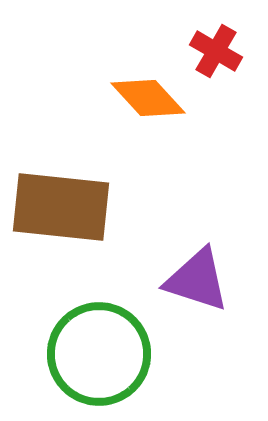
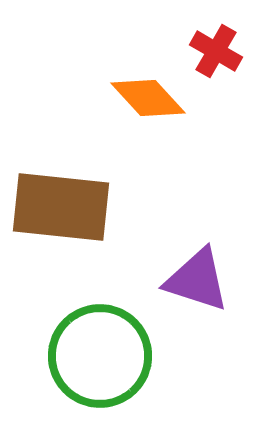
green circle: moved 1 px right, 2 px down
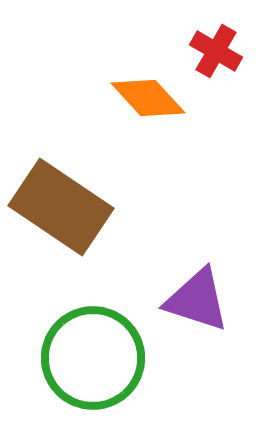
brown rectangle: rotated 28 degrees clockwise
purple triangle: moved 20 px down
green circle: moved 7 px left, 2 px down
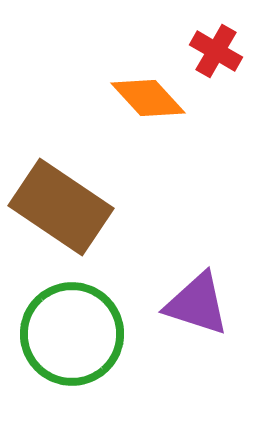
purple triangle: moved 4 px down
green circle: moved 21 px left, 24 px up
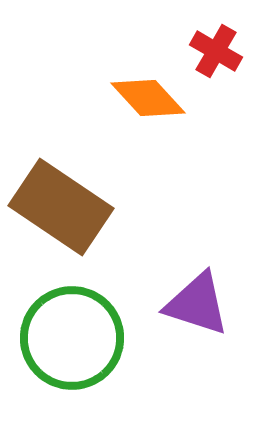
green circle: moved 4 px down
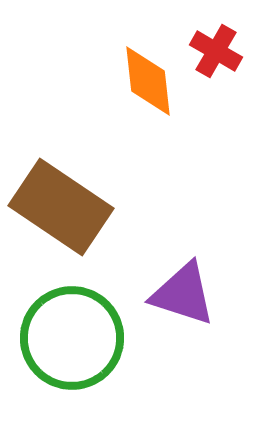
orange diamond: moved 17 px up; rotated 36 degrees clockwise
purple triangle: moved 14 px left, 10 px up
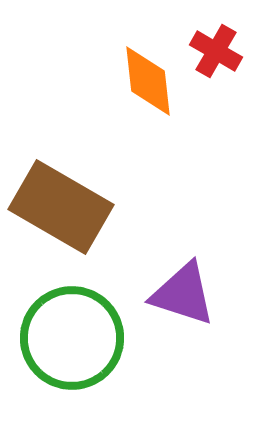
brown rectangle: rotated 4 degrees counterclockwise
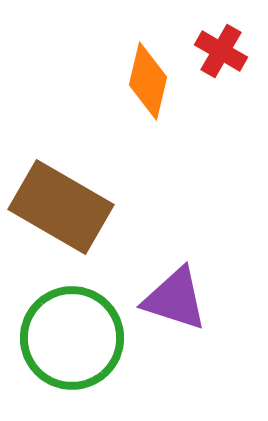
red cross: moved 5 px right
orange diamond: rotated 20 degrees clockwise
purple triangle: moved 8 px left, 5 px down
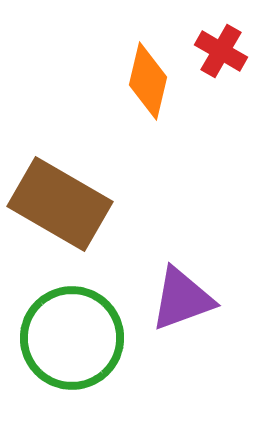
brown rectangle: moved 1 px left, 3 px up
purple triangle: moved 7 px right; rotated 38 degrees counterclockwise
